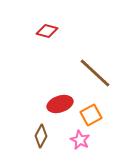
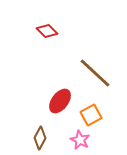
red diamond: rotated 30 degrees clockwise
red ellipse: moved 3 px up; rotated 35 degrees counterclockwise
brown diamond: moved 1 px left, 2 px down
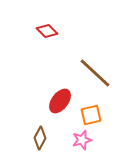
orange square: rotated 15 degrees clockwise
pink star: moved 2 px right; rotated 30 degrees clockwise
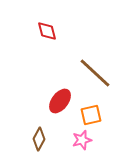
red diamond: rotated 30 degrees clockwise
brown diamond: moved 1 px left, 1 px down
